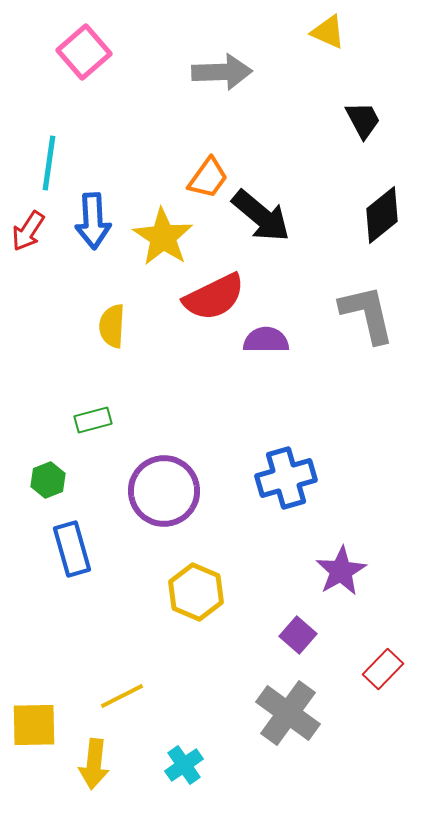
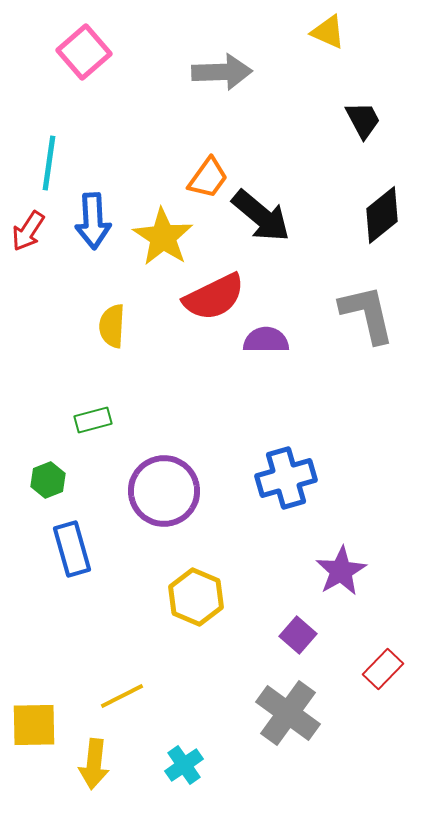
yellow hexagon: moved 5 px down
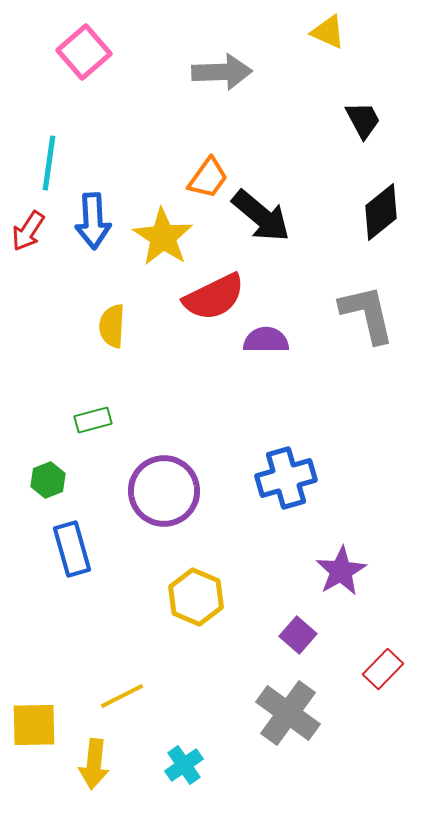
black diamond: moved 1 px left, 3 px up
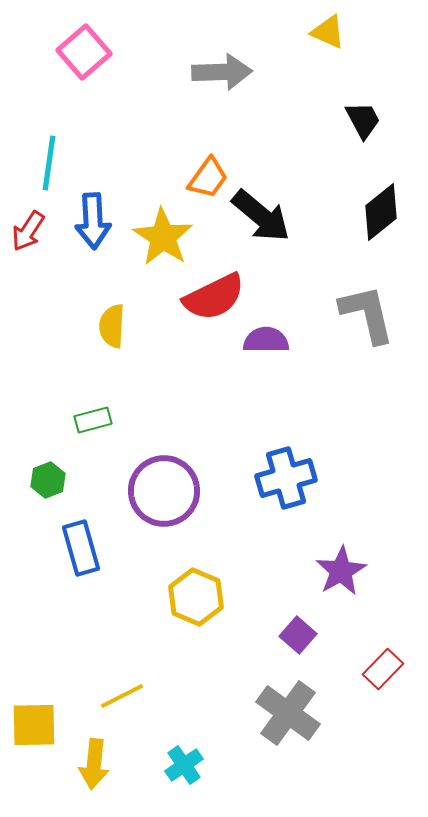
blue rectangle: moved 9 px right, 1 px up
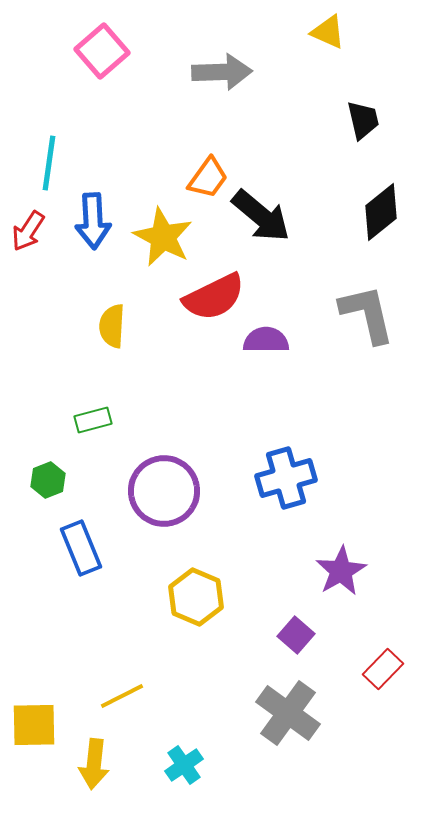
pink square: moved 18 px right, 1 px up
black trapezoid: rotated 15 degrees clockwise
yellow star: rotated 6 degrees counterclockwise
blue rectangle: rotated 6 degrees counterclockwise
purple square: moved 2 px left
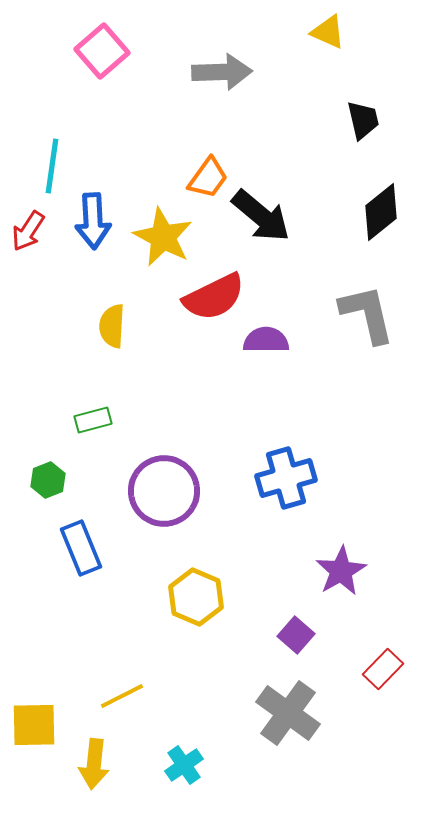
cyan line: moved 3 px right, 3 px down
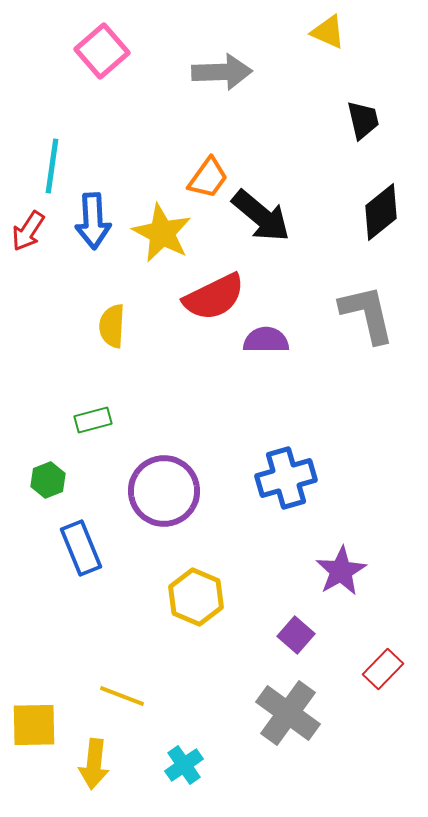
yellow star: moved 1 px left, 4 px up
yellow line: rotated 48 degrees clockwise
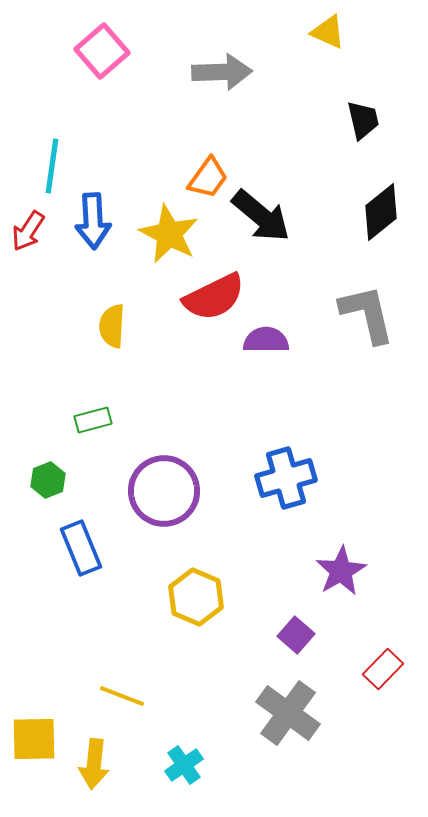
yellow star: moved 7 px right, 1 px down
yellow square: moved 14 px down
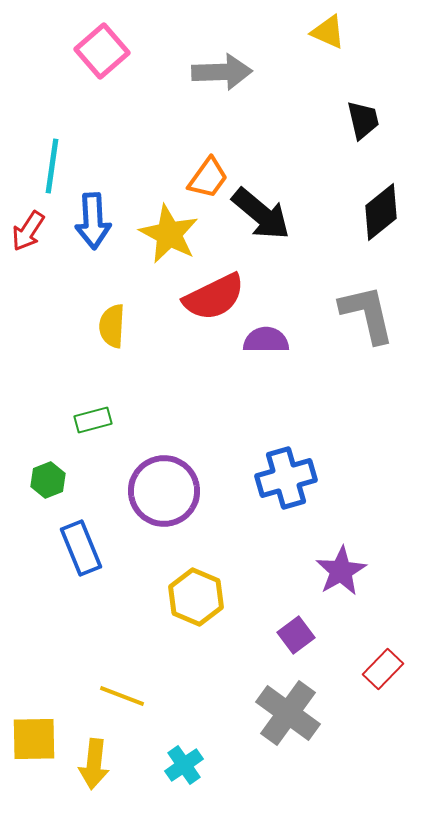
black arrow: moved 2 px up
purple square: rotated 12 degrees clockwise
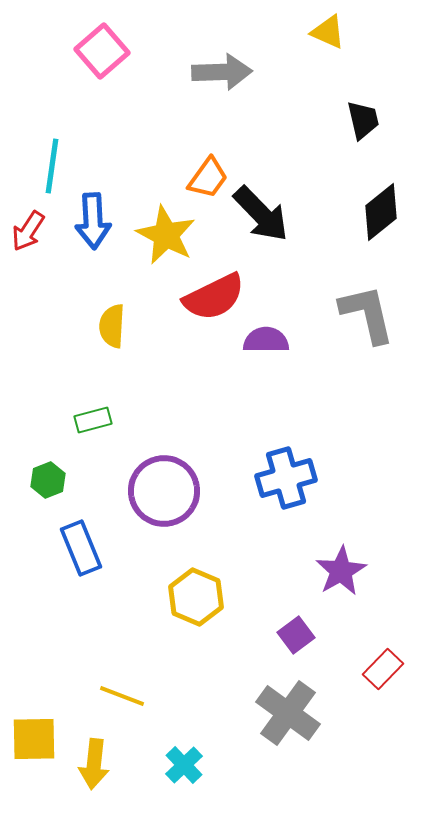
black arrow: rotated 6 degrees clockwise
yellow star: moved 3 px left, 1 px down
cyan cross: rotated 9 degrees counterclockwise
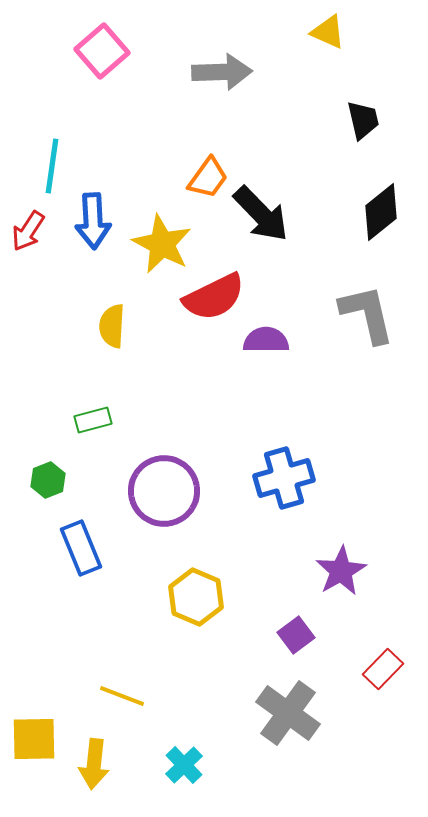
yellow star: moved 4 px left, 9 px down
blue cross: moved 2 px left
